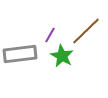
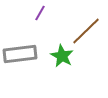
purple line: moved 10 px left, 22 px up
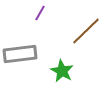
green star: moved 15 px down
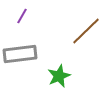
purple line: moved 18 px left, 3 px down
green star: moved 3 px left, 5 px down; rotated 20 degrees clockwise
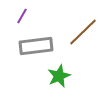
brown line: moved 3 px left, 1 px down
gray rectangle: moved 16 px right, 8 px up
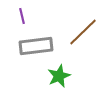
purple line: rotated 42 degrees counterclockwise
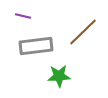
purple line: moved 1 px right; rotated 63 degrees counterclockwise
green star: rotated 20 degrees clockwise
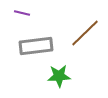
purple line: moved 1 px left, 3 px up
brown line: moved 2 px right, 1 px down
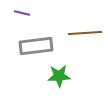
brown line: rotated 40 degrees clockwise
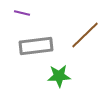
brown line: moved 2 px down; rotated 40 degrees counterclockwise
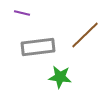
gray rectangle: moved 2 px right, 1 px down
green star: moved 1 px right, 1 px down; rotated 10 degrees clockwise
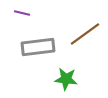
brown line: moved 1 px up; rotated 8 degrees clockwise
green star: moved 6 px right, 2 px down
